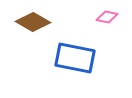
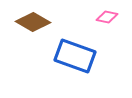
blue rectangle: moved 2 px up; rotated 9 degrees clockwise
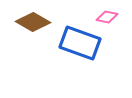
blue rectangle: moved 5 px right, 13 px up
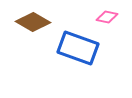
blue rectangle: moved 2 px left, 5 px down
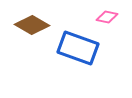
brown diamond: moved 1 px left, 3 px down
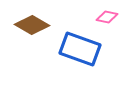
blue rectangle: moved 2 px right, 1 px down
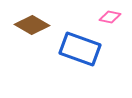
pink diamond: moved 3 px right
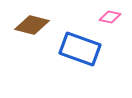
brown diamond: rotated 16 degrees counterclockwise
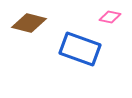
brown diamond: moved 3 px left, 2 px up
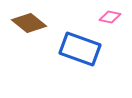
brown diamond: rotated 24 degrees clockwise
